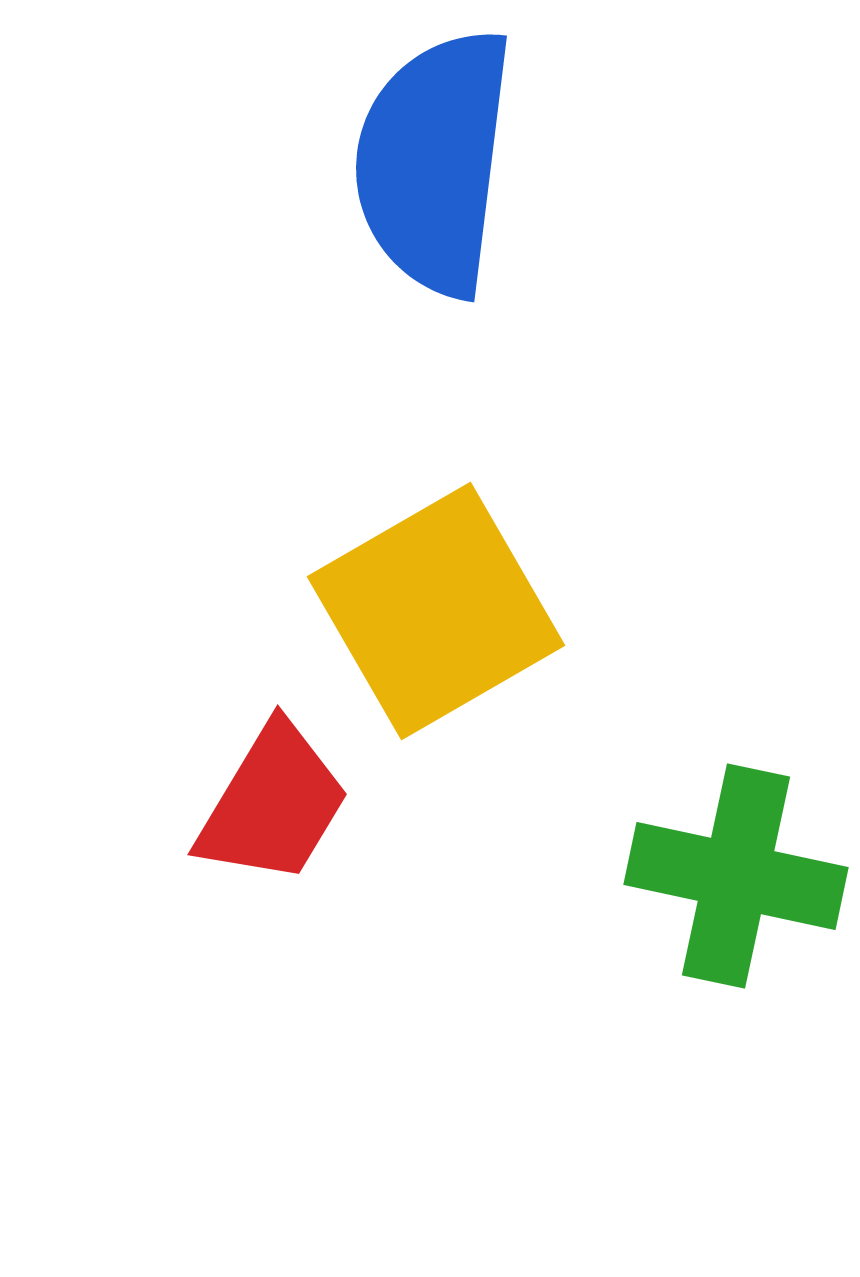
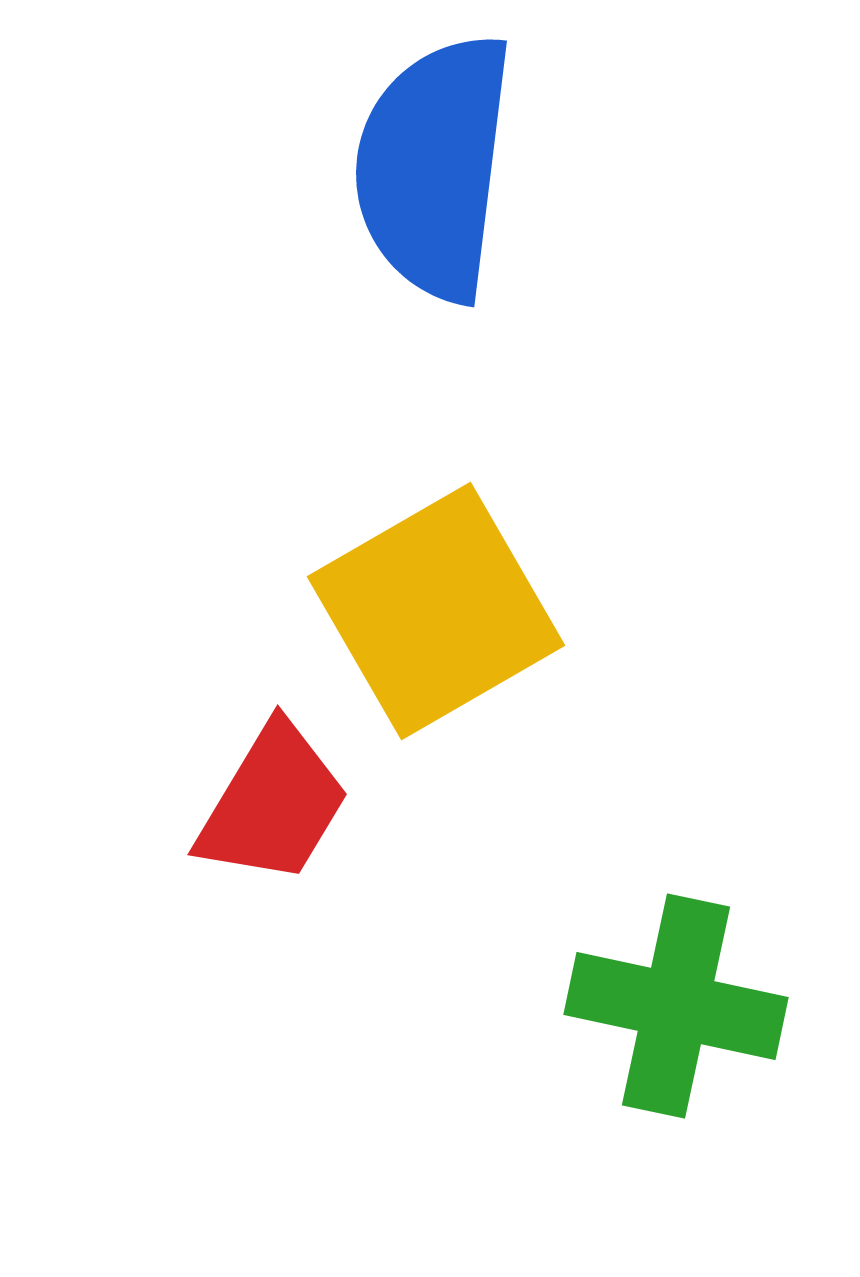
blue semicircle: moved 5 px down
green cross: moved 60 px left, 130 px down
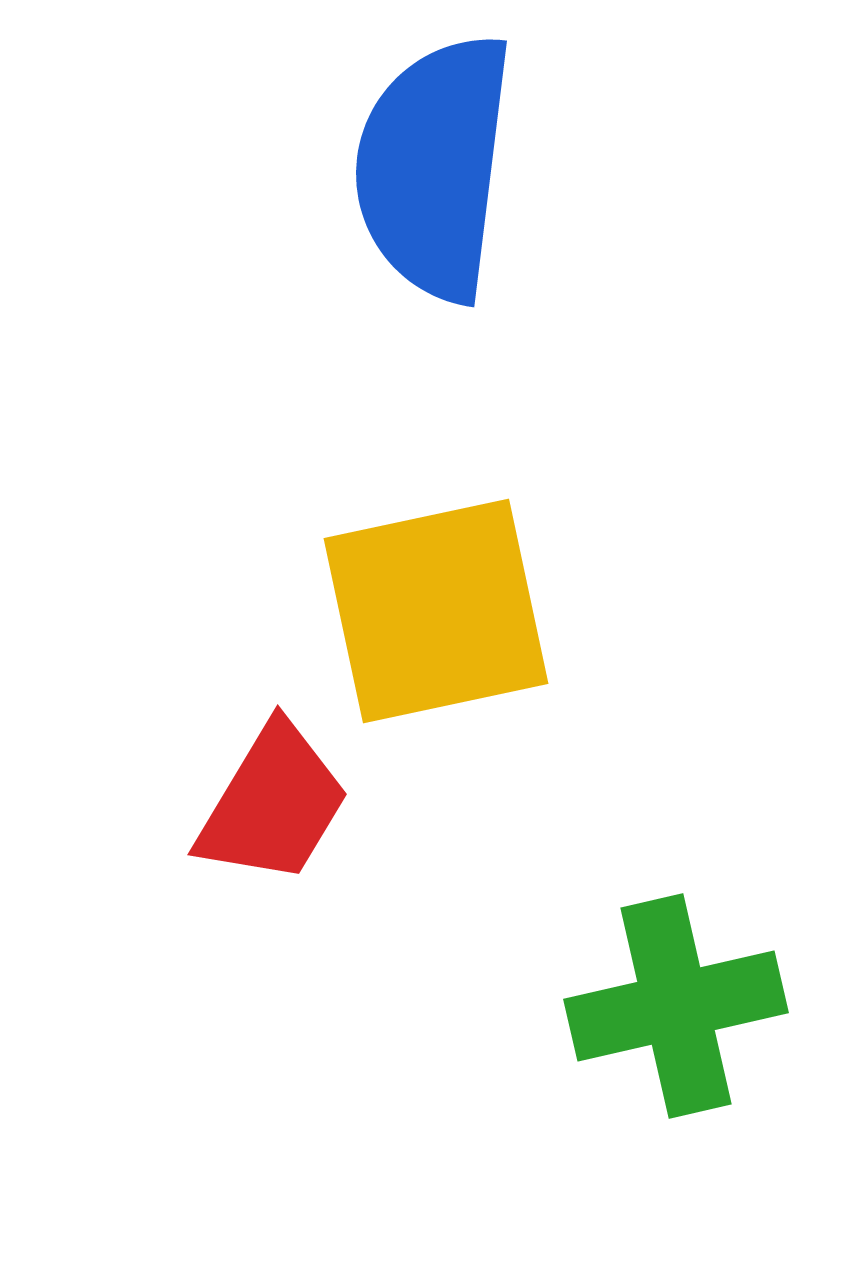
yellow square: rotated 18 degrees clockwise
green cross: rotated 25 degrees counterclockwise
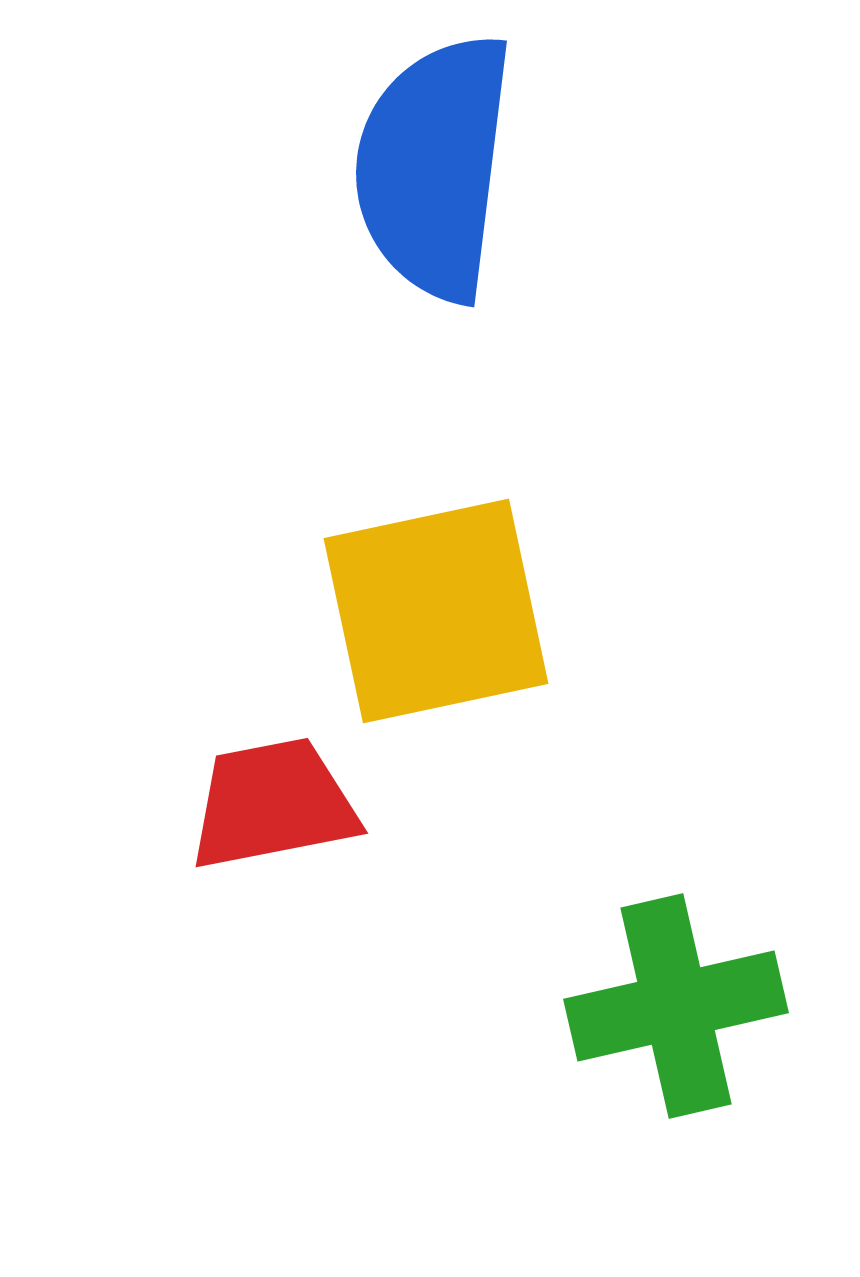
red trapezoid: rotated 132 degrees counterclockwise
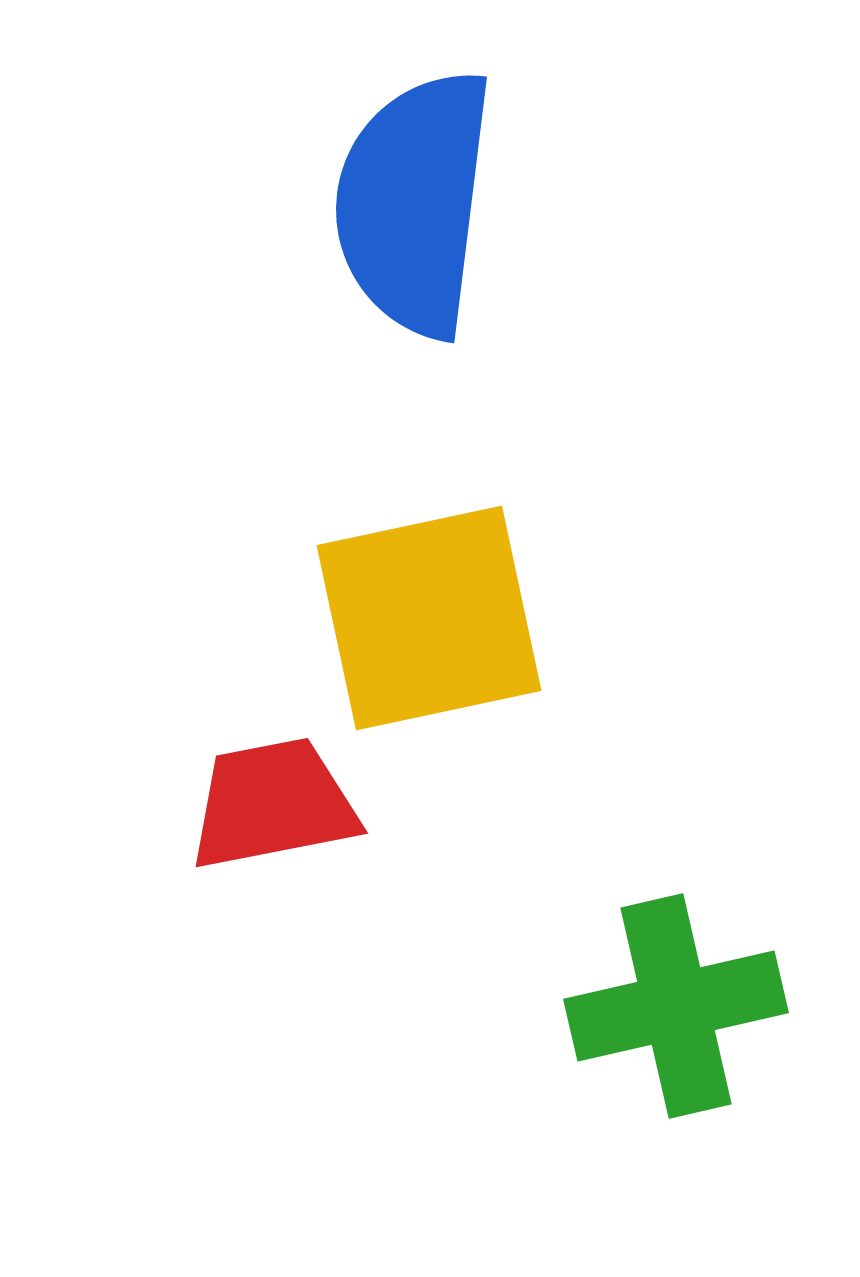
blue semicircle: moved 20 px left, 36 px down
yellow square: moved 7 px left, 7 px down
